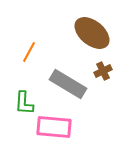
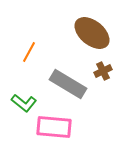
green L-shape: rotated 55 degrees counterclockwise
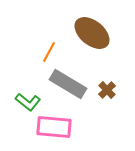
orange line: moved 20 px right
brown cross: moved 4 px right, 19 px down; rotated 18 degrees counterclockwise
green L-shape: moved 4 px right, 1 px up
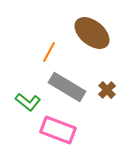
gray rectangle: moved 1 px left, 3 px down
pink rectangle: moved 4 px right, 3 px down; rotated 16 degrees clockwise
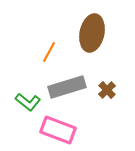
brown ellipse: rotated 63 degrees clockwise
gray rectangle: rotated 48 degrees counterclockwise
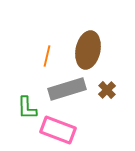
brown ellipse: moved 4 px left, 17 px down
orange line: moved 2 px left, 4 px down; rotated 15 degrees counterclockwise
gray rectangle: moved 2 px down
green L-shape: moved 1 px left, 6 px down; rotated 50 degrees clockwise
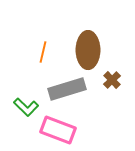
brown ellipse: rotated 12 degrees counterclockwise
orange line: moved 4 px left, 4 px up
brown cross: moved 5 px right, 10 px up
green L-shape: moved 1 px left, 1 px up; rotated 45 degrees counterclockwise
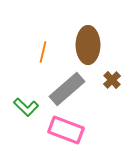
brown ellipse: moved 5 px up
gray rectangle: rotated 24 degrees counterclockwise
pink rectangle: moved 8 px right
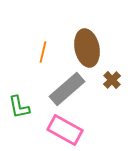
brown ellipse: moved 1 px left, 3 px down; rotated 12 degrees counterclockwise
green L-shape: moved 7 px left; rotated 35 degrees clockwise
pink rectangle: moved 1 px left; rotated 8 degrees clockwise
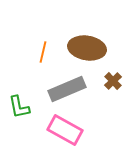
brown ellipse: rotated 69 degrees counterclockwise
brown cross: moved 1 px right, 1 px down
gray rectangle: rotated 18 degrees clockwise
